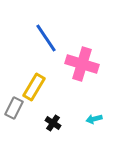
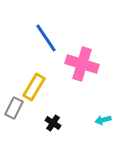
cyan arrow: moved 9 px right, 1 px down
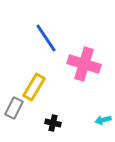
pink cross: moved 2 px right
black cross: rotated 21 degrees counterclockwise
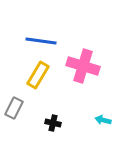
blue line: moved 5 px left, 3 px down; rotated 48 degrees counterclockwise
pink cross: moved 1 px left, 2 px down
yellow rectangle: moved 4 px right, 12 px up
cyan arrow: rotated 28 degrees clockwise
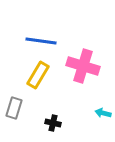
gray rectangle: rotated 10 degrees counterclockwise
cyan arrow: moved 7 px up
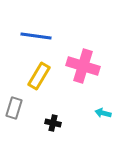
blue line: moved 5 px left, 5 px up
yellow rectangle: moved 1 px right, 1 px down
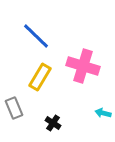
blue line: rotated 36 degrees clockwise
yellow rectangle: moved 1 px right, 1 px down
gray rectangle: rotated 40 degrees counterclockwise
black cross: rotated 21 degrees clockwise
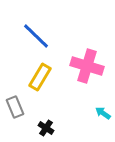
pink cross: moved 4 px right
gray rectangle: moved 1 px right, 1 px up
cyan arrow: rotated 21 degrees clockwise
black cross: moved 7 px left, 5 px down
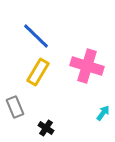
yellow rectangle: moved 2 px left, 5 px up
cyan arrow: rotated 91 degrees clockwise
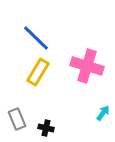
blue line: moved 2 px down
gray rectangle: moved 2 px right, 12 px down
black cross: rotated 21 degrees counterclockwise
